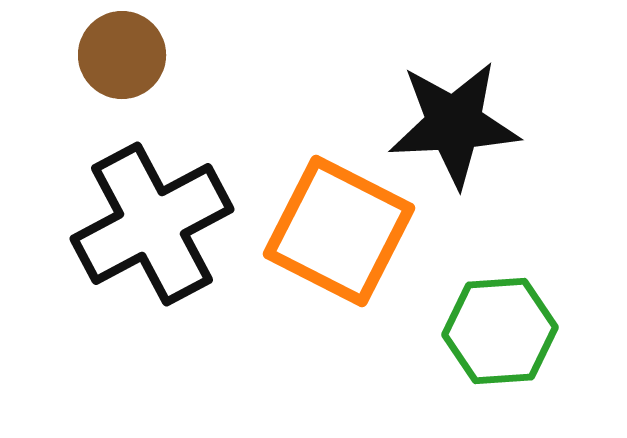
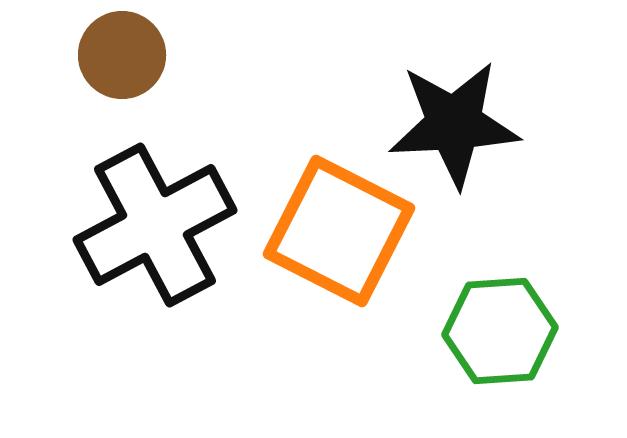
black cross: moved 3 px right, 1 px down
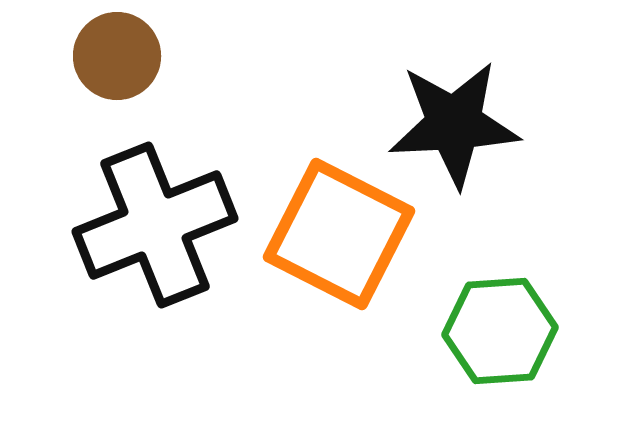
brown circle: moved 5 px left, 1 px down
black cross: rotated 6 degrees clockwise
orange square: moved 3 px down
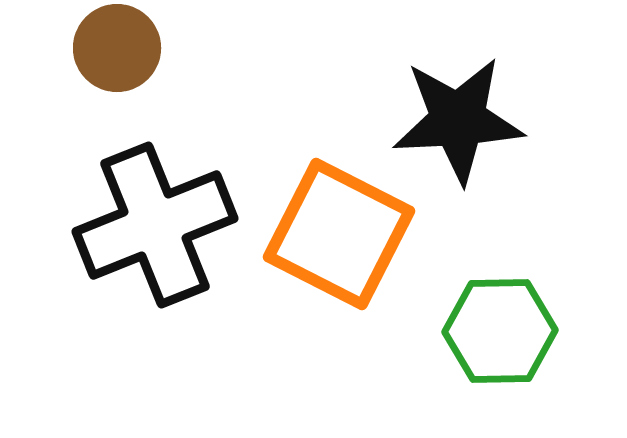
brown circle: moved 8 px up
black star: moved 4 px right, 4 px up
green hexagon: rotated 3 degrees clockwise
